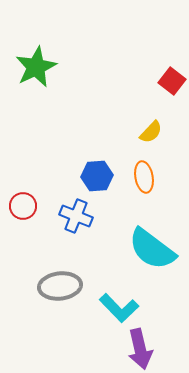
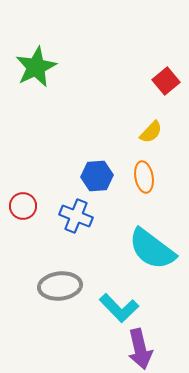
red square: moved 6 px left; rotated 12 degrees clockwise
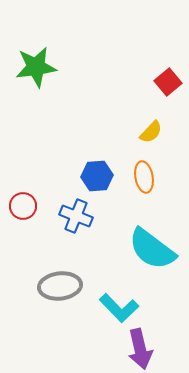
green star: rotated 18 degrees clockwise
red square: moved 2 px right, 1 px down
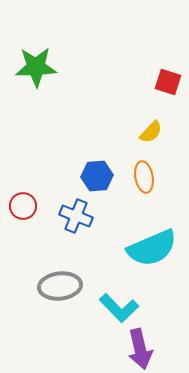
green star: rotated 6 degrees clockwise
red square: rotated 32 degrees counterclockwise
cyan semicircle: moved 1 px up; rotated 60 degrees counterclockwise
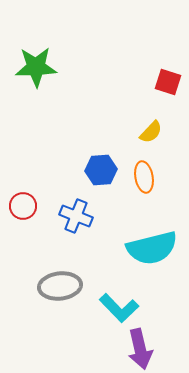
blue hexagon: moved 4 px right, 6 px up
cyan semicircle: rotated 9 degrees clockwise
